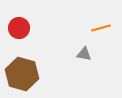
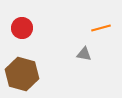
red circle: moved 3 px right
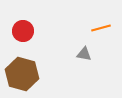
red circle: moved 1 px right, 3 px down
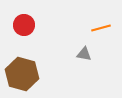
red circle: moved 1 px right, 6 px up
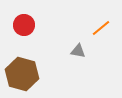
orange line: rotated 24 degrees counterclockwise
gray triangle: moved 6 px left, 3 px up
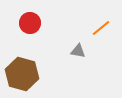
red circle: moved 6 px right, 2 px up
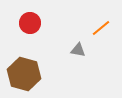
gray triangle: moved 1 px up
brown hexagon: moved 2 px right
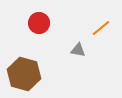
red circle: moved 9 px right
